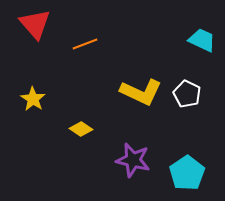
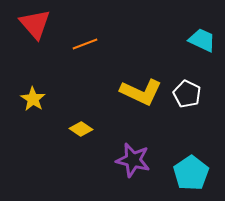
cyan pentagon: moved 4 px right
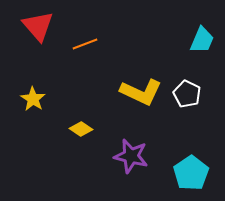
red triangle: moved 3 px right, 2 px down
cyan trapezoid: rotated 88 degrees clockwise
purple star: moved 2 px left, 4 px up
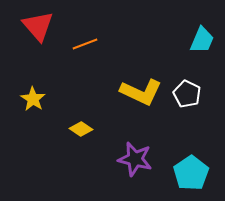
purple star: moved 4 px right, 3 px down
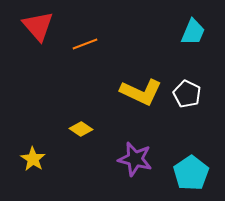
cyan trapezoid: moved 9 px left, 8 px up
yellow star: moved 60 px down
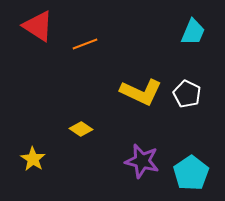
red triangle: rotated 16 degrees counterclockwise
purple star: moved 7 px right, 2 px down
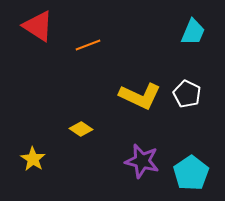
orange line: moved 3 px right, 1 px down
yellow L-shape: moved 1 px left, 4 px down
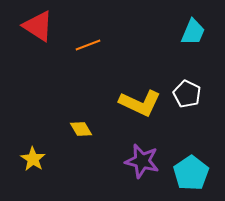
yellow L-shape: moved 7 px down
yellow diamond: rotated 25 degrees clockwise
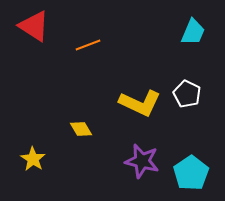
red triangle: moved 4 px left
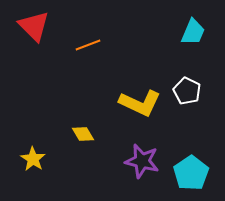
red triangle: rotated 12 degrees clockwise
white pentagon: moved 3 px up
yellow diamond: moved 2 px right, 5 px down
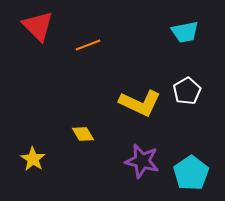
red triangle: moved 4 px right
cyan trapezoid: moved 8 px left; rotated 56 degrees clockwise
white pentagon: rotated 16 degrees clockwise
